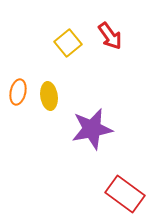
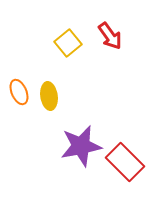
orange ellipse: moved 1 px right; rotated 35 degrees counterclockwise
purple star: moved 11 px left, 17 px down
red rectangle: moved 32 px up; rotated 9 degrees clockwise
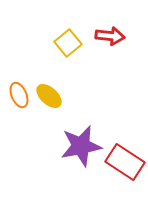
red arrow: rotated 48 degrees counterclockwise
orange ellipse: moved 3 px down
yellow ellipse: rotated 40 degrees counterclockwise
red rectangle: rotated 12 degrees counterclockwise
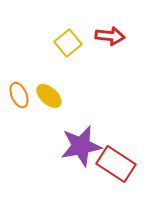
red rectangle: moved 9 px left, 2 px down
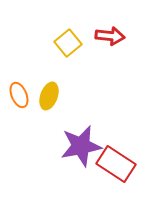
yellow ellipse: rotated 68 degrees clockwise
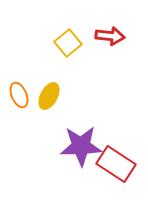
yellow ellipse: rotated 8 degrees clockwise
purple star: rotated 9 degrees clockwise
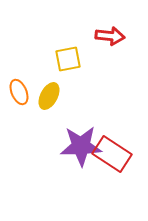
yellow square: moved 16 px down; rotated 28 degrees clockwise
orange ellipse: moved 3 px up
red rectangle: moved 4 px left, 10 px up
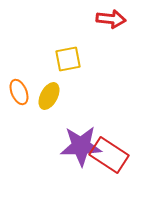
red arrow: moved 1 px right, 17 px up
red rectangle: moved 3 px left, 1 px down
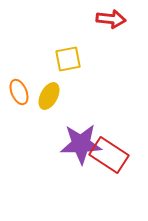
purple star: moved 2 px up
